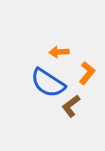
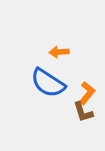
orange L-shape: moved 20 px down
brown L-shape: moved 12 px right, 6 px down; rotated 70 degrees counterclockwise
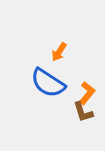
orange arrow: rotated 54 degrees counterclockwise
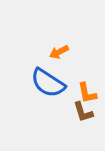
orange arrow: rotated 30 degrees clockwise
orange L-shape: rotated 130 degrees clockwise
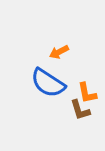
brown L-shape: moved 3 px left, 2 px up
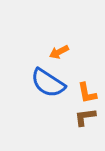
brown L-shape: moved 5 px right, 7 px down; rotated 100 degrees clockwise
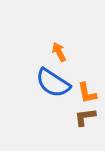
orange arrow: rotated 90 degrees clockwise
blue semicircle: moved 5 px right
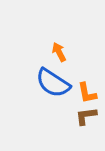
brown L-shape: moved 1 px right, 1 px up
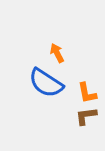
orange arrow: moved 2 px left, 1 px down
blue semicircle: moved 7 px left
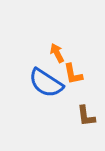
orange L-shape: moved 14 px left, 19 px up
brown L-shape: rotated 90 degrees counterclockwise
